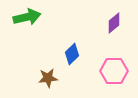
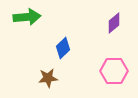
green arrow: rotated 8 degrees clockwise
blue diamond: moved 9 px left, 6 px up
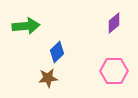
green arrow: moved 1 px left, 9 px down
blue diamond: moved 6 px left, 4 px down
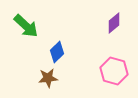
green arrow: rotated 48 degrees clockwise
pink hexagon: rotated 16 degrees clockwise
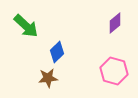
purple diamond: moved 1 px right
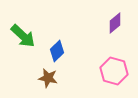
green arrow: moved 3 px left, 10 px down
blue diamond: moved 1 px up
brown star: rotated 18 degrees clockwise
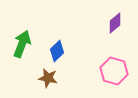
green arrow: moved 1 px left, 8 px down; rotated 112 degrees counterclockwise
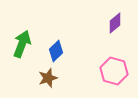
blue diamond: moved 1 px left
brown star: rotated 30 degrees counterclockwise
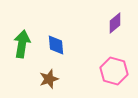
green arrow: rotated 12 degrees counterclockwise
blue diamond: moved 6 px up; rotated 50 degrees counterclockwise
brown star: moved 1 px right, 1 px down
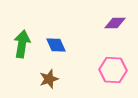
purple diamond: rotated 40 degrees clockwise
blue diamond: rotated 20 degrees counterclockwise
pink hexagon: moved 1 px left, 1 px up; rotated 12 degrees counterclockwise
